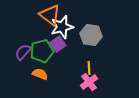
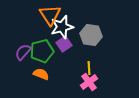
orange triangle: rotated 20 degrees clockwise
purple square: moved 6 px right
orange semicircle: moved 1 px right
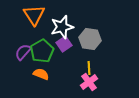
orange triangle: moved 16 px left
gray hexagon: moved 1 px left, 4 px down
green pentagon: rotated 15 degrees counterclockwise
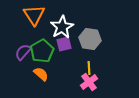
white star: rotated 15 degrees counterclockwise
purple square: rotated 21 degrees clockwise
orange semicircle: rotated 21 degrees clockwise
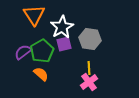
purple semicircle: rotated 12 degrees clockwise
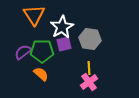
green pentagon: rotated 30 degrees clockwise
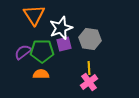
white star: moved 1 px left, 1 px down; rotated 10 degrees clockwise
orange semicircle: rotated 42 degrees counterclockwise
